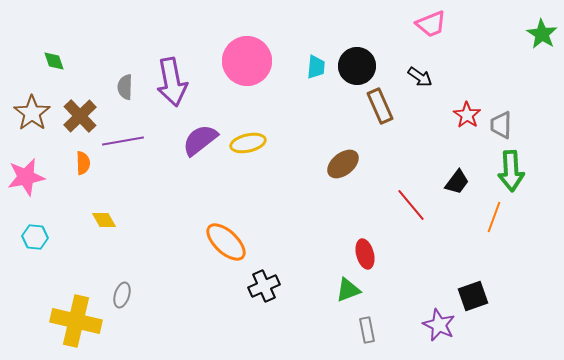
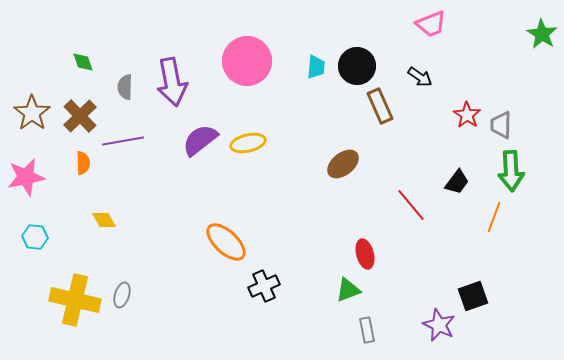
green diamond: moved 29 px right, 1 px down
yellow cross: moved 1 px left, 21 px up
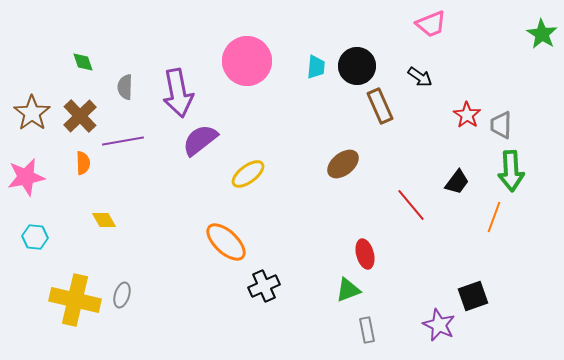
purple arrow: moved 6 px right, 11 px down
yellow ellipse: moved 31 px down; rotated 24 degrees counterclockwise
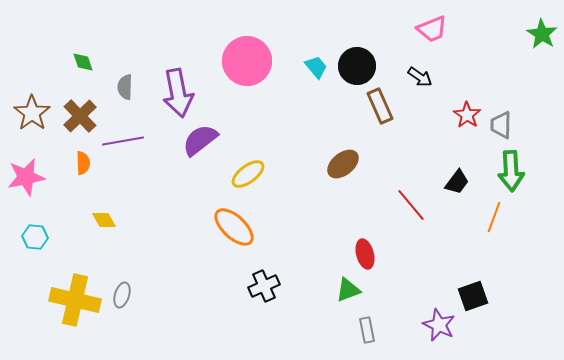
pink trapezoid: moved 1 px right, 5 px down
cyan trapezoid: rotated 45 degrees counterclockwise
orange ellipse: moved 8 px right, 15 px up
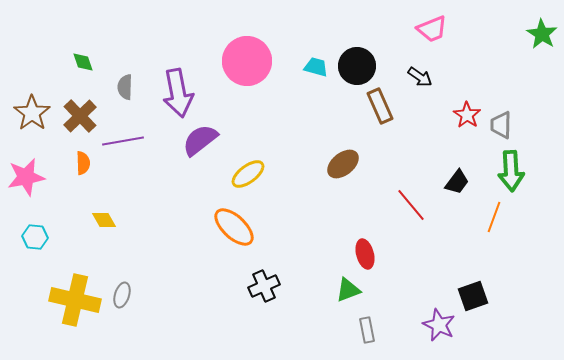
cyan trapezoid: rotated 35 degrees counterclockwise
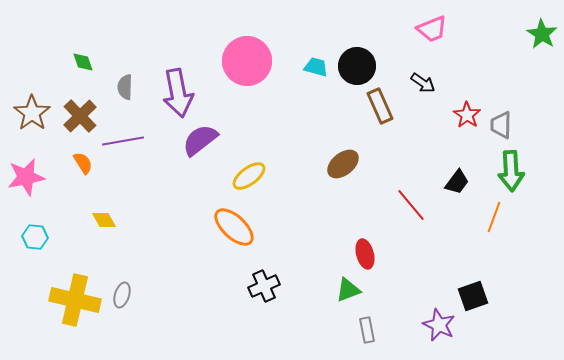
black arrow: moved 3 px right, 6 px down
orange semicircle: rotated 30 degrees counterclockwise
yellow ellipse: moved 1 px right, 2 px down
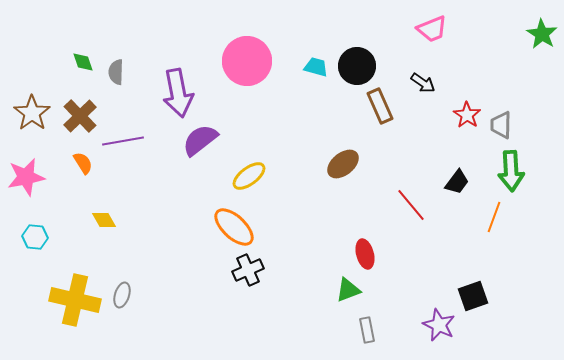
gray semicircle: moved 9 px left, 15 px up
black cross: moved 16 px left, 16 px up
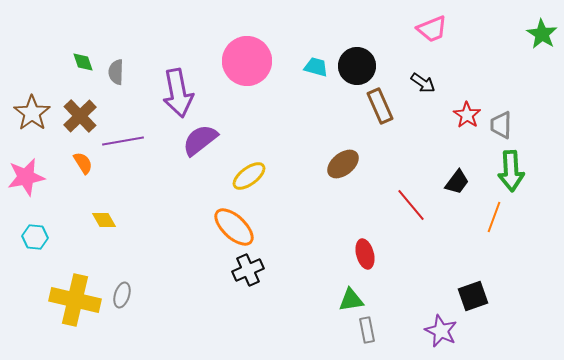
green triangle: moved 3 px right, 10 px down; rotated 12 degrees clockwise
purple star: moved 2 px right, 6 px down
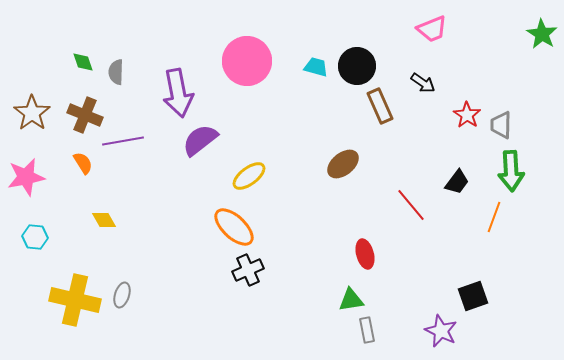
brown cross: moved 5 px right, 1 px up; rotated 24 degrees counterclockwise
